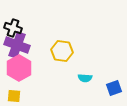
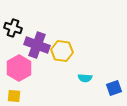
purple cross: moved 20 px right
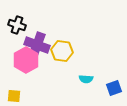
black cross: moved 4 px right, 3 px up
pink hexagon: moved 7 px right, 8 px up
cyan semicircle: moved 1 px right, 1 px down
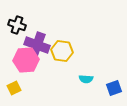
pink hexagon: rotated 25 degrees clockwise
yellow square: moved 8 px up; rotated 32 degrees counterclockwise
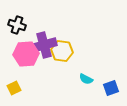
purple cross: moved 7 px right; rotated 35 degrees counterclockwise
pink hexagon: moved 6 px up
cyan semicircle: rotated 24 degrees clockwise
blue square: moved 3 px left
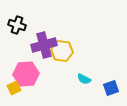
pink hexagon: moved 20 px down
cyan semicircle: moved 2 px left
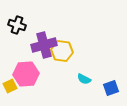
yellow square: moved 4 px left, 2 px up
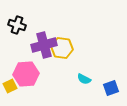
yellow hexagon: moved 3 px up
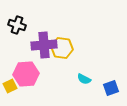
purple cross: rotated 10 degrees clockwise
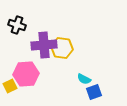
blue square: moved 17 px left, 4 px down
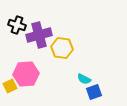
purple cross: moved 5 px left, 10 px up; rotated 10 degrees counterclockwise
